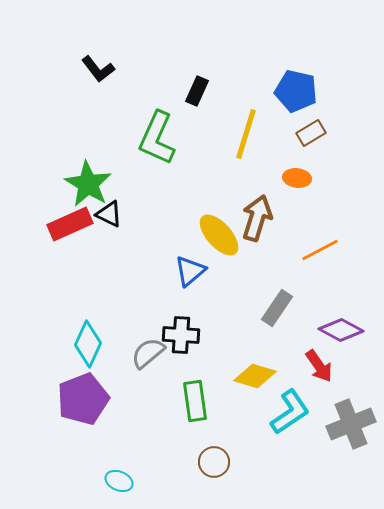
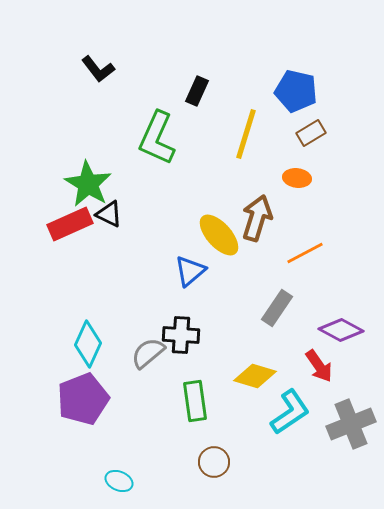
orange line: moved 15 px left, 3 px down
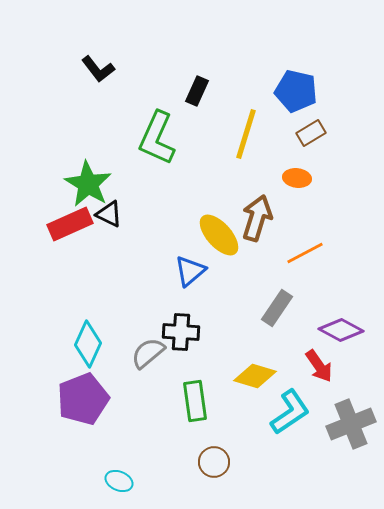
black cross: moved 3 px up
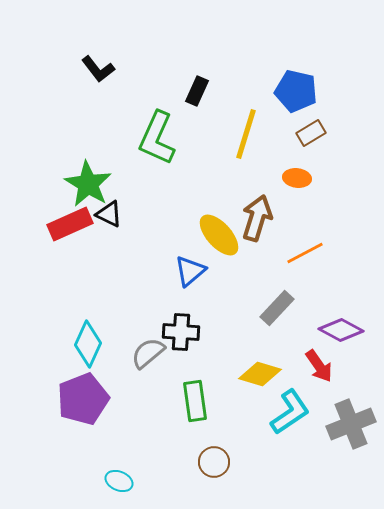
gray rectangle: rotated 9 degrees clockwise
yellow diamond: moved 5 px right, 2 px up
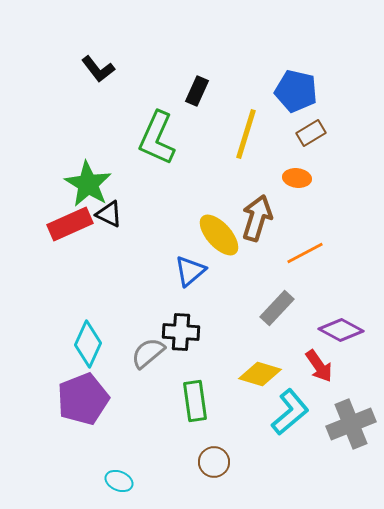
cyan L-shape: rotated 6 degrees counterclockwise
